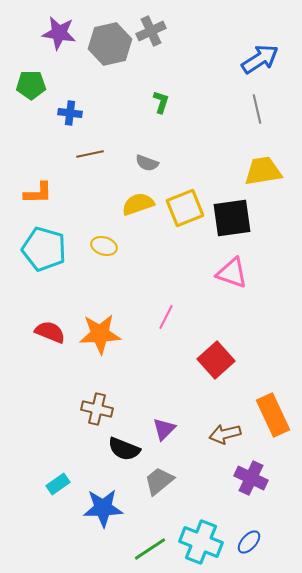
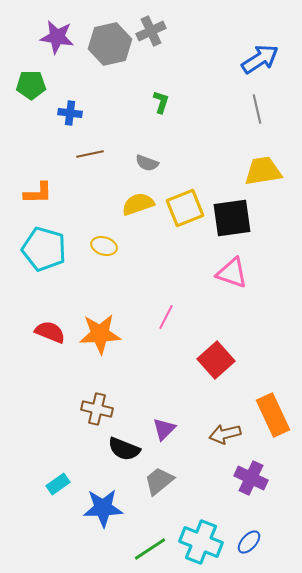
purple star: moved 2 px left, 4 px down
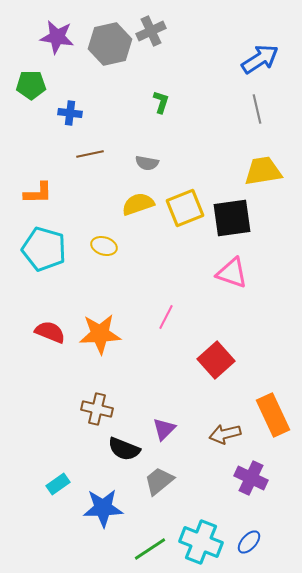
gray semicircle: rotated 10 degrees counterclockwise
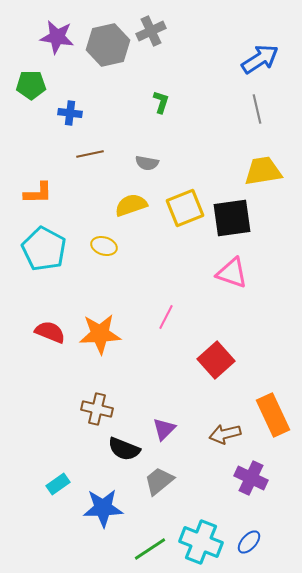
gray hexagon: moved 2 px left, 1 px down
yellow semicircle: moved 7 px left, 1 px down
cyan pentagon: rotated 12 degrees clockwise
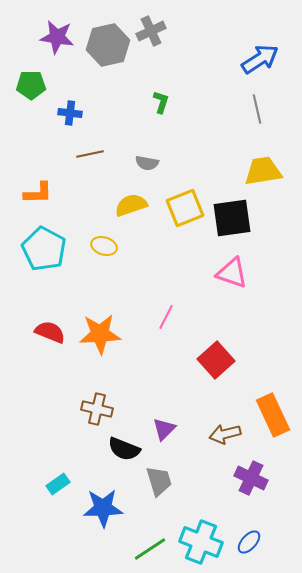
gray trapezoid: rotated 112 degrees clockwise
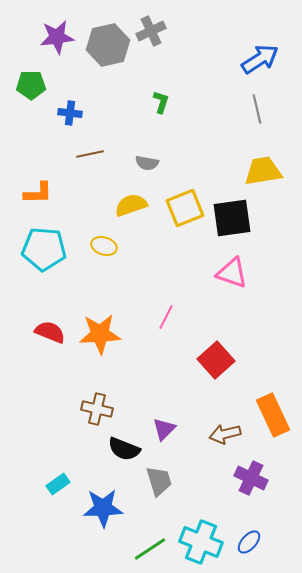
purple star: rotated 16 degrees counterclockwise
cyan pentagon: rotated 24 degrees counterclockwise
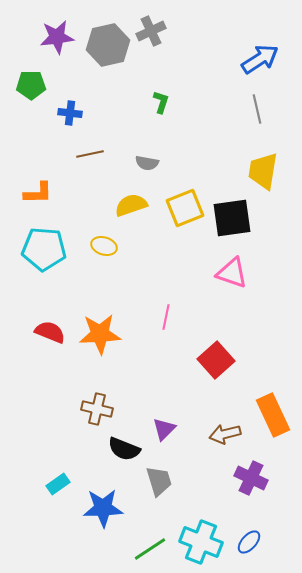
yellow trapezoid: rotated 72 degrees counterclockwise
pink line: rotated 15 degrees counterclockwise
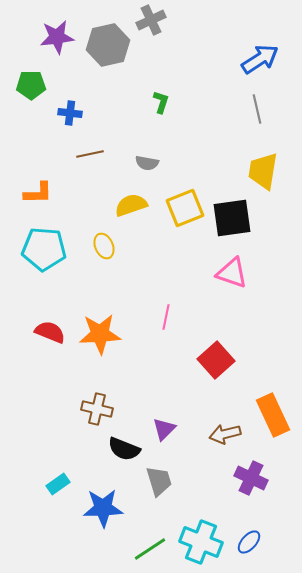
gray cross: moved 11 px up
yellow ellipse: rotated 50 degrees clockwise
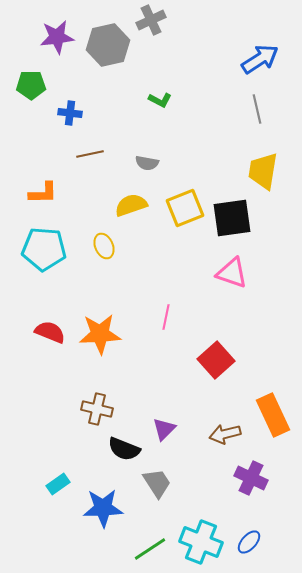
green L-shape: moved 1 px left, 2 px up; rotated 100 degrees clockwise
orange L-shape: moved 5 px right
gray trapezoid: moved 2 px left, 2 px down; rotated 16 degrees counterclockwise
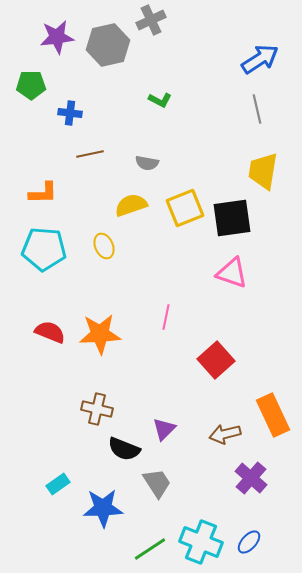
purple cross: rotated 16 degrees clockwise
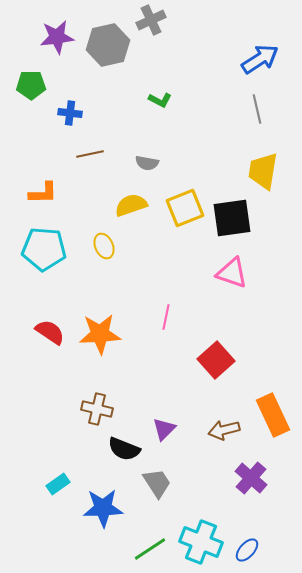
red semicircle: rotated 12 degrees clockwise
brown arrow: moved 1 px left, 4 px up
blue ellipse: moved 2 px left, 8 px down
